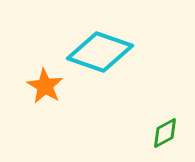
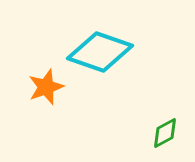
orange star: moved 1 px right, 1 px down; rotated 21 degrees clockwise
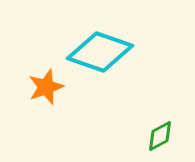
green diamond: moved 5 px left, 3 px down
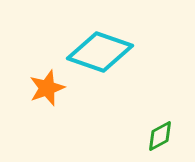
orange star: moved 1 px right, 1 px down
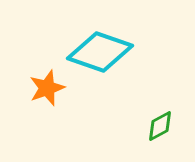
green diamond: moved 10 px up
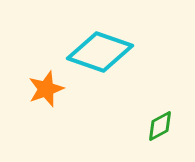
orange star: moved 1 px left, 1 px down
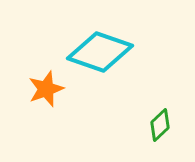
green diamond: moved 1 px up; rotated 16 degrees counterclockwise
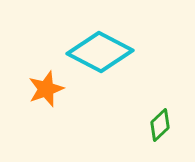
cyan diamond: rotated 8 degrees clockwise
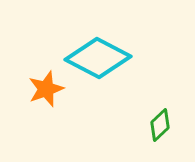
cyan diamond: moved 2 px left, 6 px down
